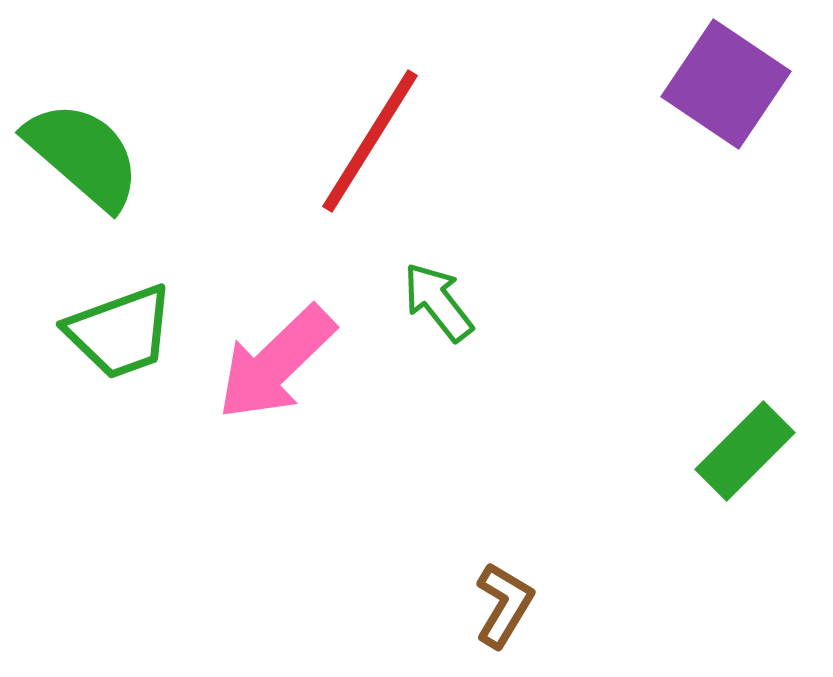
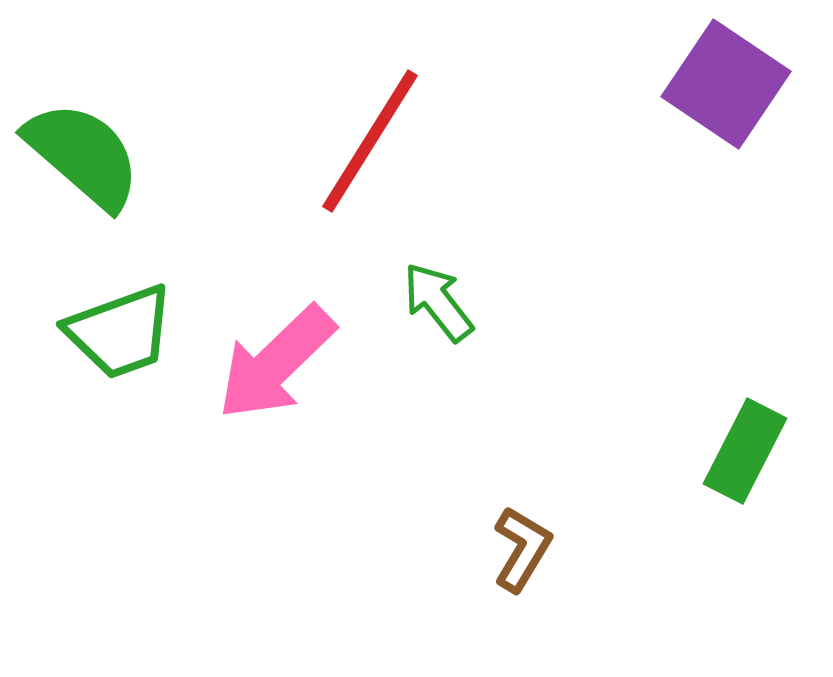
green rectangle: rotated 18 degrees counterclockwise
brown L-shape: moved 18 px right, 56 px up
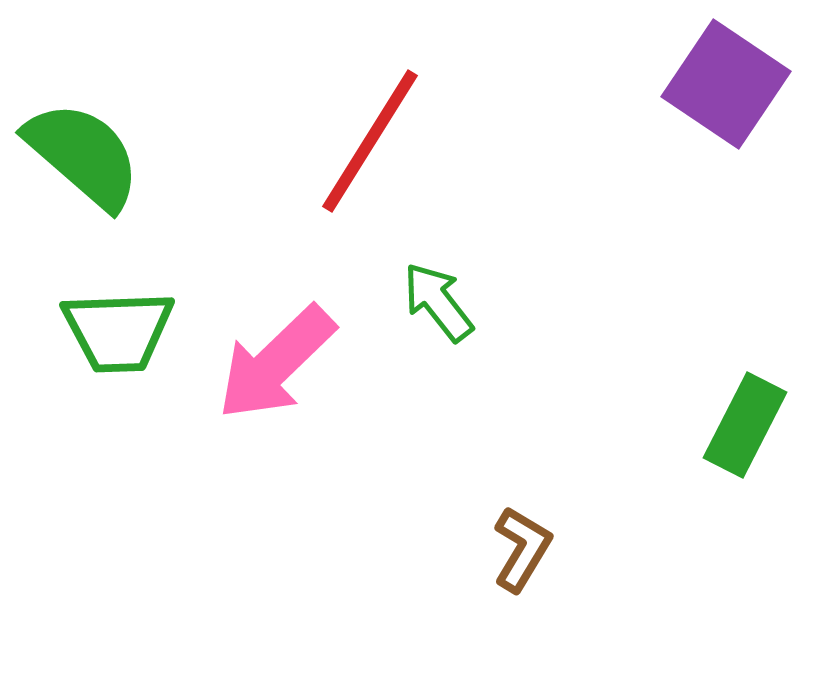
green trapezoid: moved 2 px left, 1 px up; rotated 18 degrees clockwise
green rectangle: moved 26 px up
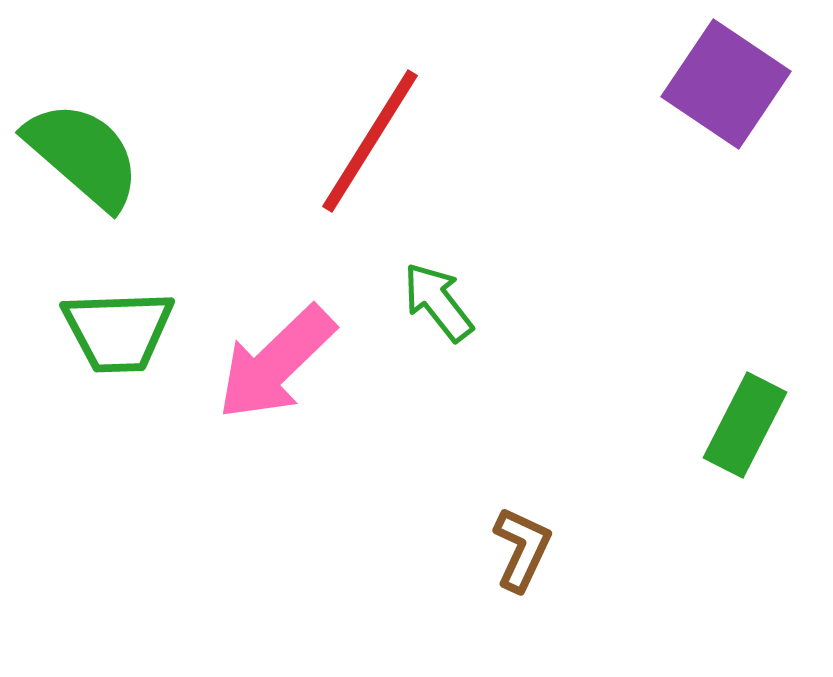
brown L-shape: rotated 6 degrees counterclockwise
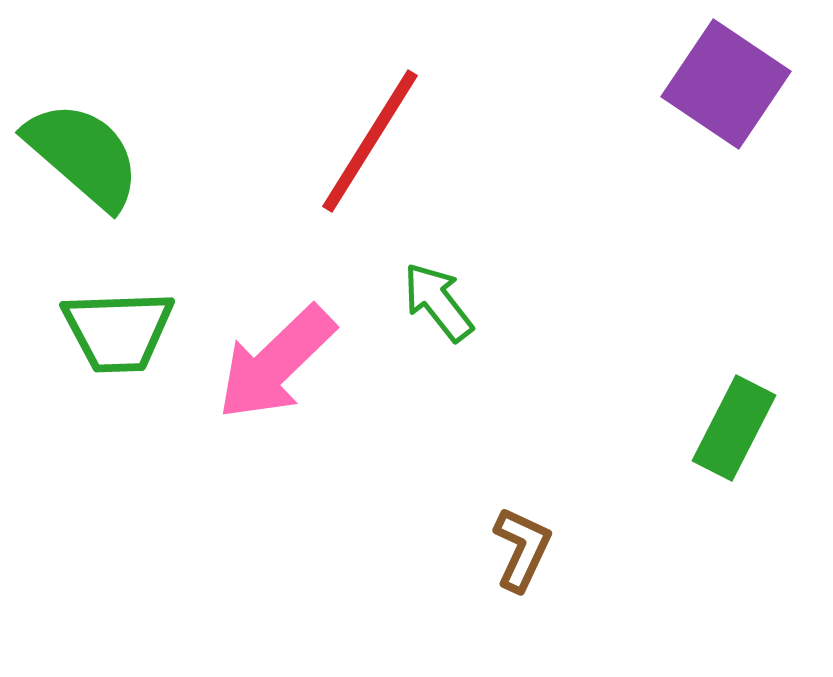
green rectangle: moved 11 px left, 3 px down
